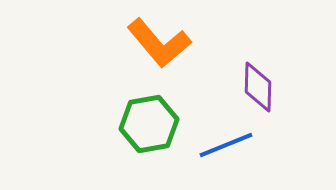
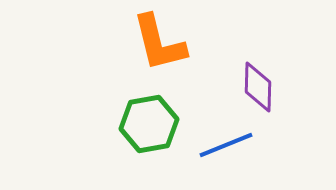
orange L-shape: rotated 26 degrees clockwise
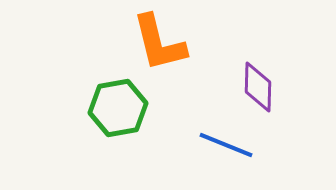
green hexagon: moved 31 px left, 16 px up
blue line: rotated 44 degrees clockwise
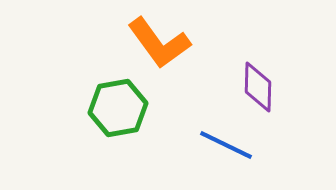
orange L-shape: rotated 22 degrees counterclockwise
blue line: rotated 4 degrees clockwise
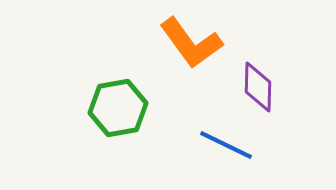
orange L-shape: moved 32 px right
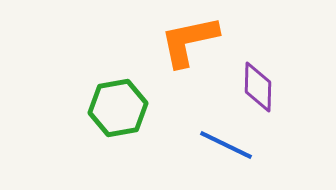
orange L-shape: moved 2 px left, 2 px up; rotated 114 degrees clockwise
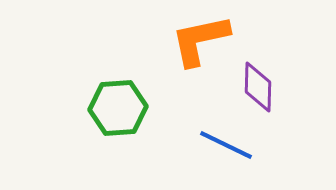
orange L-shape: moved 11 px right, 1 px up
green hexagon: rotated 6 degrees clockwise
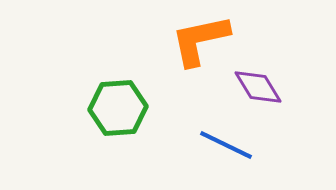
purple diamond: rotated 33 degrees counterclockwise
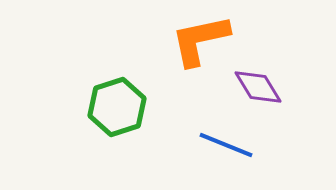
green hexagon: moved 1 px left, 1 px up; rotated 14 degrees counterclockwise
blue line: rotated 4 degrees counterclockwise
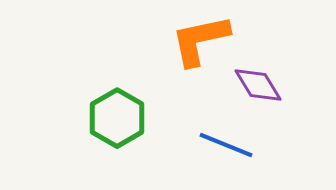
purple diamond: moved 2 px up
green hexagon: moved 11 px down; rotated 12 degrees counterclockwise
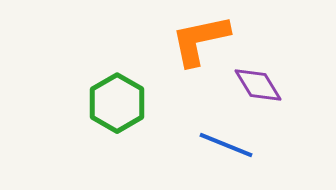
green hexagon: moved 15 px up
